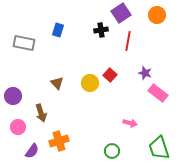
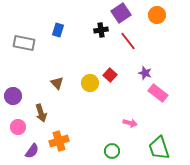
red line: rotated 48 degrees counterclockwise
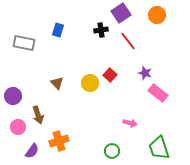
brown arrow: moved 3 px left, 2 px down
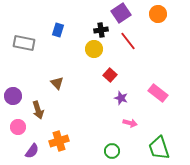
orange circle: moved 1 px right, 1 px up
purple star: moved 24 px left, 25 px down
yellow circle: moved 4 px right, 34 px up
brown arrow: moved 5 px up
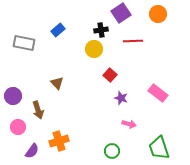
blue rectangle: rotated 32 degrees clockwise
red line: moved 5 px right; rotated 54 degrees counterclockwise
pink arrow: moved 1 px left, 1 px down
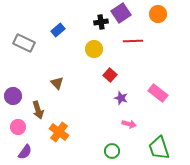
black cross: moved 8 px up
gray rectangle: rotated 15 degrees clockwise
orange cross: moved 9 px up; rotated 36 degrees counterclockwise
purple semicircle: moved 7 px left, 1 px down
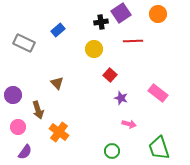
purple circle: moved 1 px up
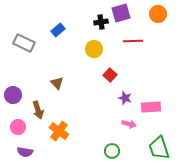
purple square: rotated 18 degrees clockwise
pink rectangle: moved 7 px left, 14 px down; rotated 42 degrees counterclockwise
purple star: moved 4 px right
orange cross: moved 1 px up
purple semicircle: rotated 63 degrees clockwise
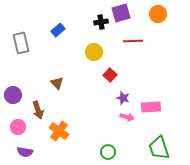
gray rectangle: moved 3 px left; rotated 50 degrees clockwise
yellow circle: moved 3 px down
purple star: moved 2 px left
pink arrow: moved 2 px left, 7 px up
green circle: moved 4 px left, 1 px down
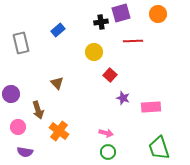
purple circle: moved 2 px left, 1 px up
pink arrow: moved 21 px left, 16 px down
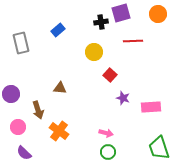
brown triangle: moved 3 px right, 5 px down; rotated 40 degrees counterclockwise
purple semicircle: moved 1 px left, 1 px down; rotated 35 degrees clockwise
